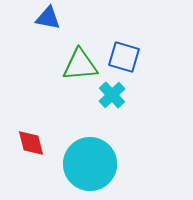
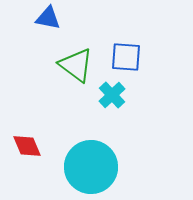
blue square: moved 2 px right; rotated 12 degrees counterclockwise
green triangle: moved 4 px left; rotated 42 degrees clockwise
red diamond: moved 4 px left, 3 px down; rotated 8 degrees counterclockwise
cyan circle: moved 1 px right, 3 px down
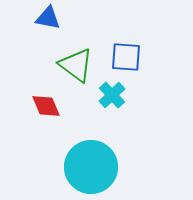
red diamond: moved 19 px right, 40 px up
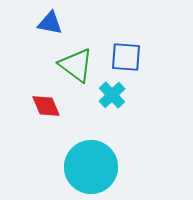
blue triangle: moved 2 px right, 5 px down
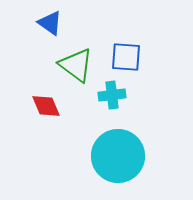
blue triangle: rotated 24 degrees clockwise
cyan cross: rotated 36 degrees clockwise
cyan circle: moved 27 px right, 11 px up
